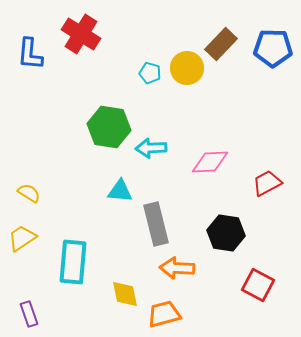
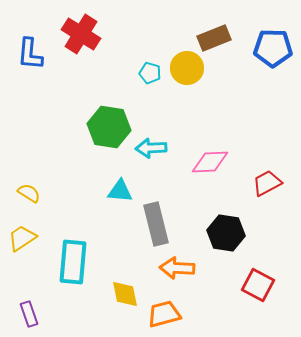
brown rectangle: moved 7 px left, 6 px up; rotated 24 degrees clockwise
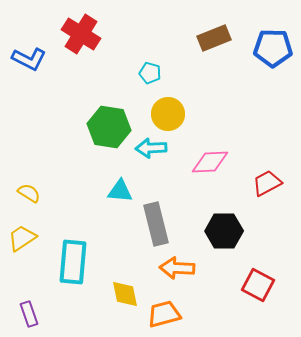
blue L-shape: moved 1 px left, 5 px down; rotated 68 degrees counterclockwise
yellow circle: moved 19 px left, 46 px down
black hexagon: moved 2 px left, 2 px up; rotated 9 degrees counterclockwise
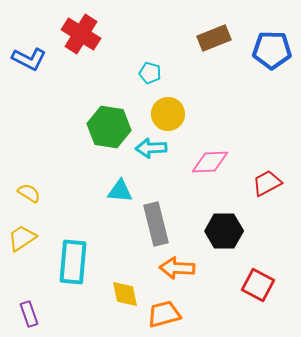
blue pentagon: moved 1 px left, 2 px down
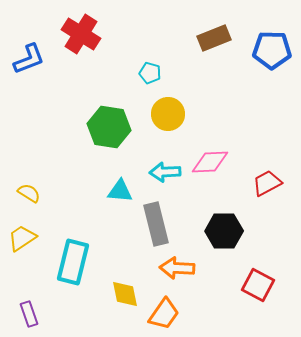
blue L-shape: rotated 48 degrees counterclockwise
cyan arrow: moved 14 px right, 24 px down
cyan rectangle: rotated 9 degrees clockwise
orange trapezoid: rotated 140 degrees clockwise
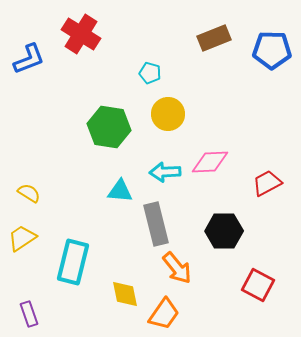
orange arrow: rotated 132 degrees counterclockwise
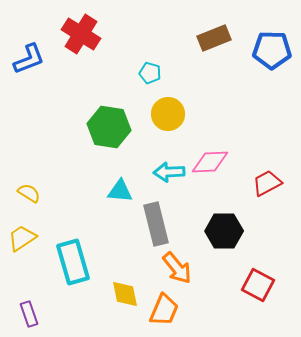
cyan arrow: moved 4 px right
cyan rectangle: rotated 30 degrees counterclockwise
orange trapezoid: moved 4 px up; rotated 12 degrees counterclockwise
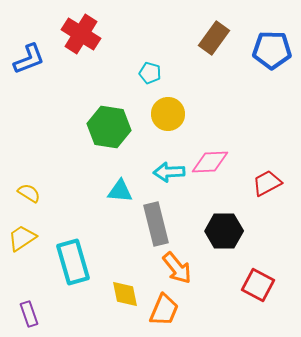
brown rectangle: rotated 32 degrees counterclockwise
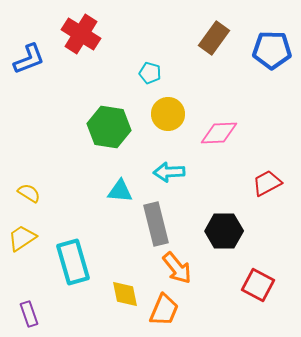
pink diamond: moved 9 px right, 29 px up
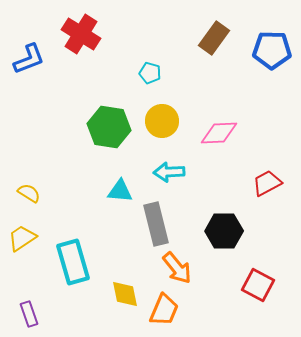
yellow circle: moved 6 px left, 7 px down
